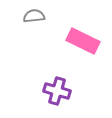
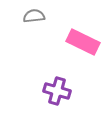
pink rectangle: moved 1 px down
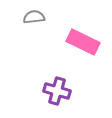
gray semicircle: moved 1 px down
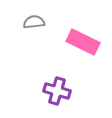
gray semicircle: moved 5 px down
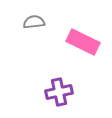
purple cross: moved 2 px right, 1 px down; rotated 28 degrees counterclockwise
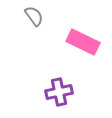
gray semicircle: moved 6 px up; rotated 60 degrees clockwise
